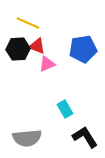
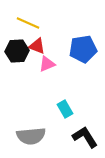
black hexagon: moved 1 px left, 2 px down
gray semicircle: moved 4 px right, 2 px up
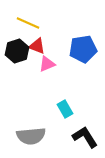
black hexagon: rotated 15 degrees counterclockwise
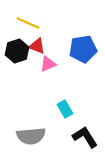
pink triangle: moved 1 px right
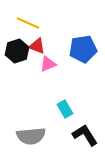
black L-shape: moved 2 px up
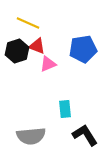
cyan rectangle: rotated 24 degrees clockwise
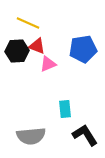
black hexagon: rotated 15 degrees clockwise
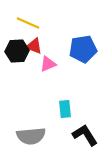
red triangle: moved 3 px left
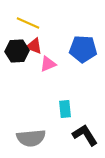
blue pentagon: rotated 12 degrees clockwise
gray semicircle: moved 2 px down
